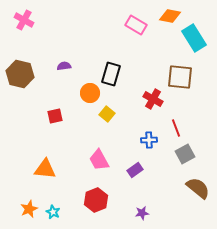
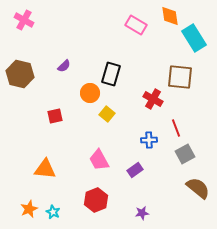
orange diamond: rotated 70 degrees clockwise
purple semicircle: rotated 144 degrees clockwise
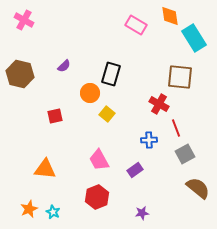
red cross: moved 6 px right, 5 px down
red hexagon: moved 1 px right, 3 px up
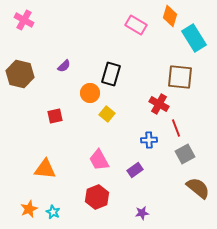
orange diamond: rotated 25 degrees clockwise
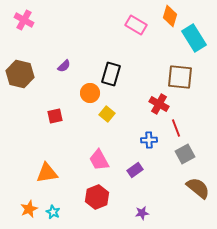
orange triangle: moved 2 px right, 4 px down; rotated 15 degrees counterclockwise
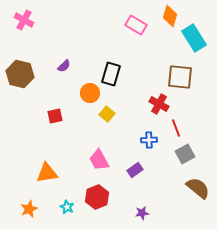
cyan star: moved 14 px right, 5 px up
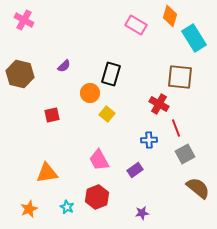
red square: moved 3 px left, 1 px up
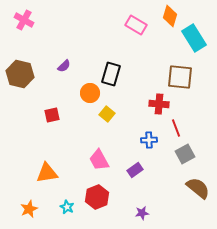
red cross: rotated 24 degrees counterclockwise
